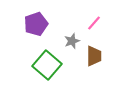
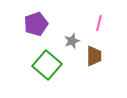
pink line: moved 5 px right; rotated 28 degrees counterclockwise
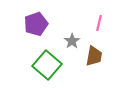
gray star: rotated 14 degrees counterclockwise
brown trapezoid: rotated 10 degrees clockwise
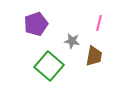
gray star: rotated 28 degrees counterclockwise
green square: moved 2 px right, 1 px down
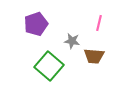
brown trapezoid: rotated 85 degrees clockwise
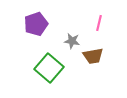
brown trapezoid: moved 1 px left; rotated 15 degrees counterclockwise
green square: moved 2 px down
